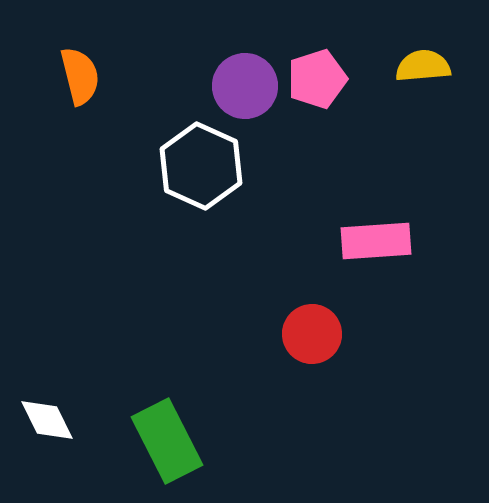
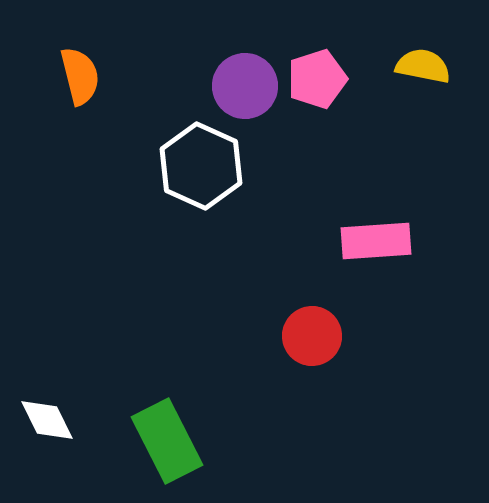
yellow semicircle: rotated 16 degrees clockwise
red circle: moved 2 px down
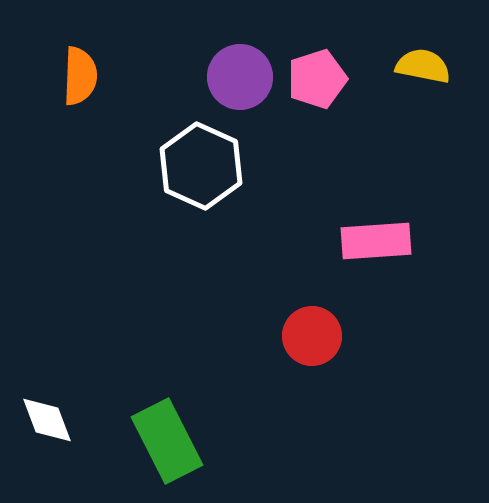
orange semicircle: rotated 16 degrees clockwise
purple circle: moved 5 px left, 9 px up
white diamond: rotated 6 degrees clockwise
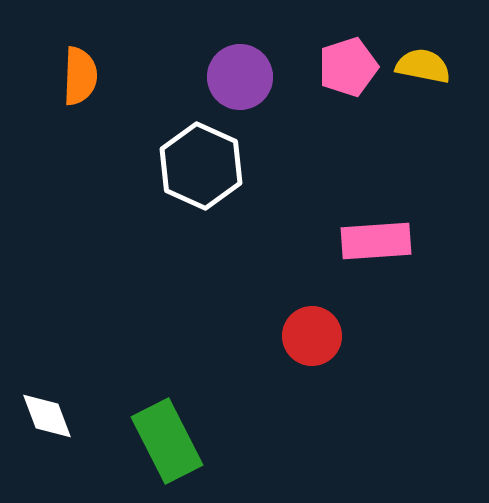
pink pentagon: moved 31 px right, 12 px up
white diamond: moved 4 px up
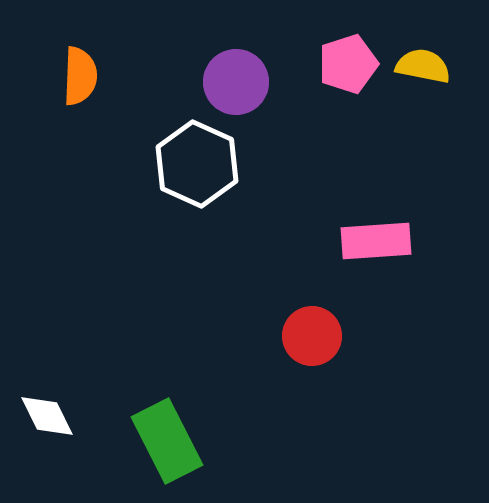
pink pentagon: moved 3 px up
purple circle: moved 4 px left, 5 px down
white hexagon: moved 4 px left, 2 px up
white diamond: rotated 6 degrees counterclockwise
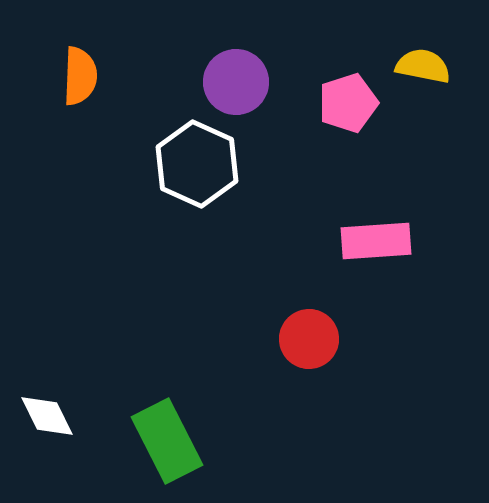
pink pentagon: moved 39 px down
red circle: moved 3 px left, 3 px down
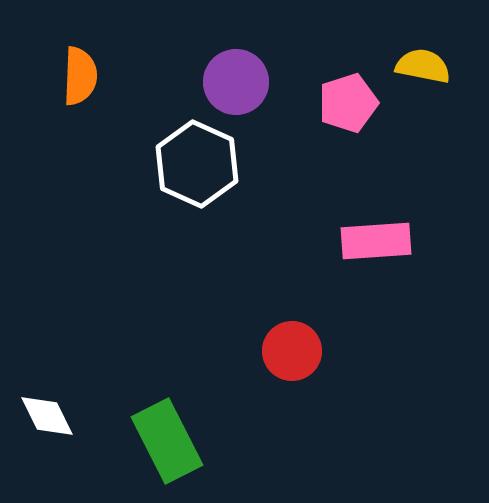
red circle: moved 17 px left, 12 px down
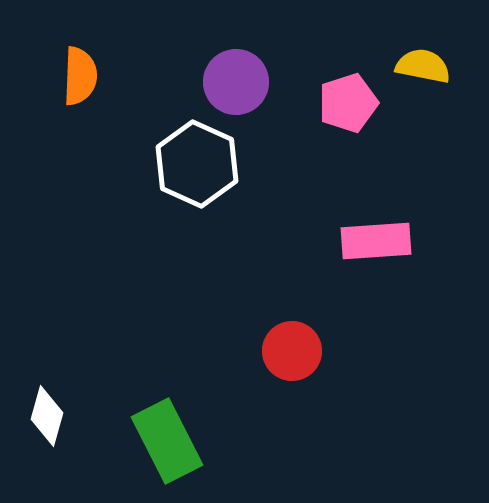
white diamond: rotated 42 degrees clockwise
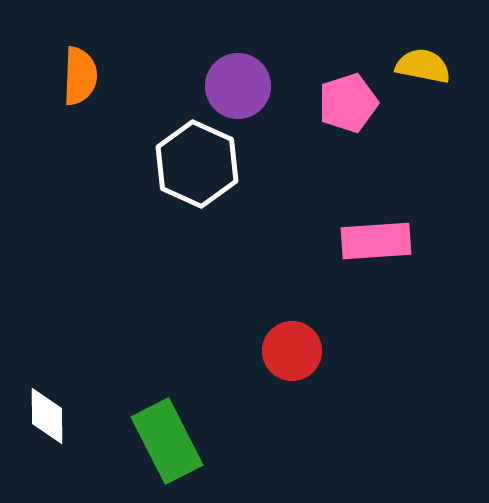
purple circle: moved 2 px right, 4 px down
white diamond: rotated 16 degrees counterclockwise
